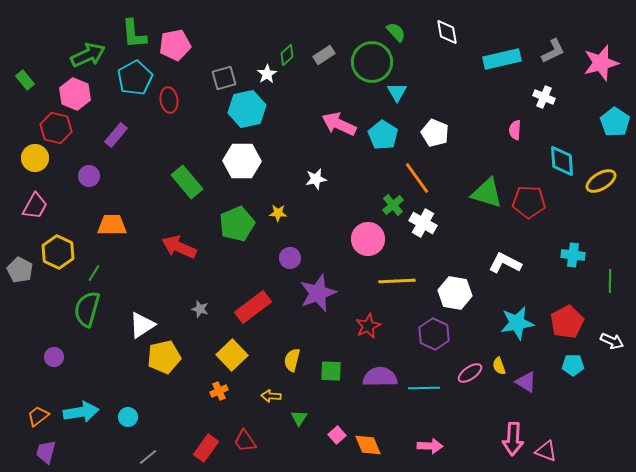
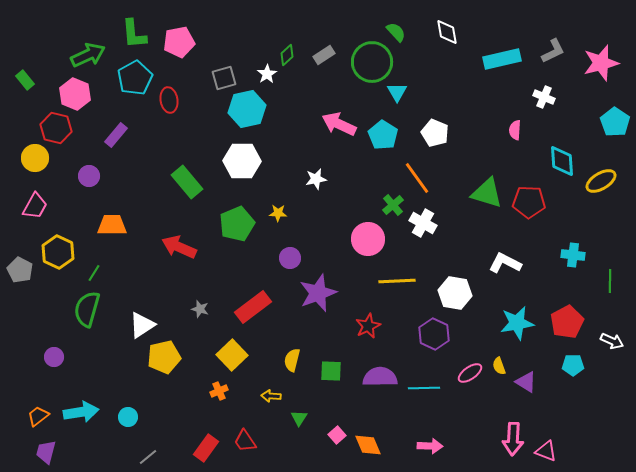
pink pentagon at (175, 45): moved 4 px right, 3 px up
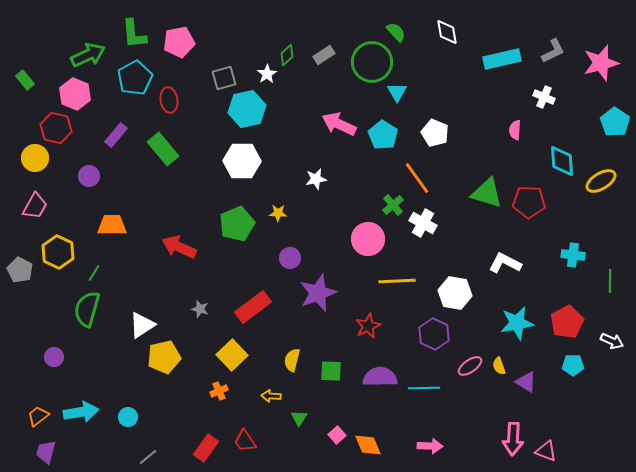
green rectangle at (187, 182): moved 24 px left, 33 px up
pink ellipse at (470, 373): moved 7 px up
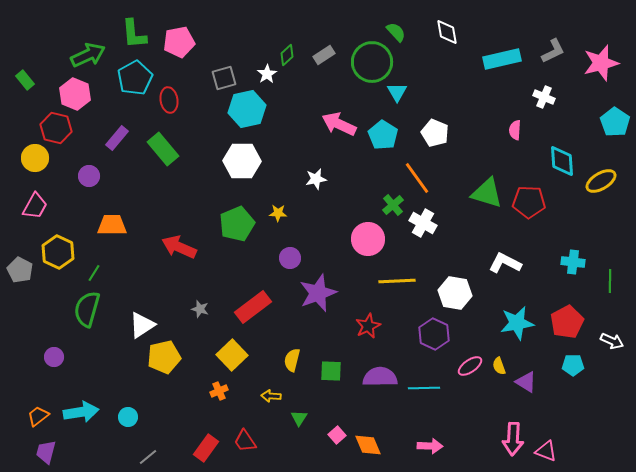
purple rectangle at (116, 135): moved 1 px right, 3 px down
cyan cross at (573, 255): moved 7 px down
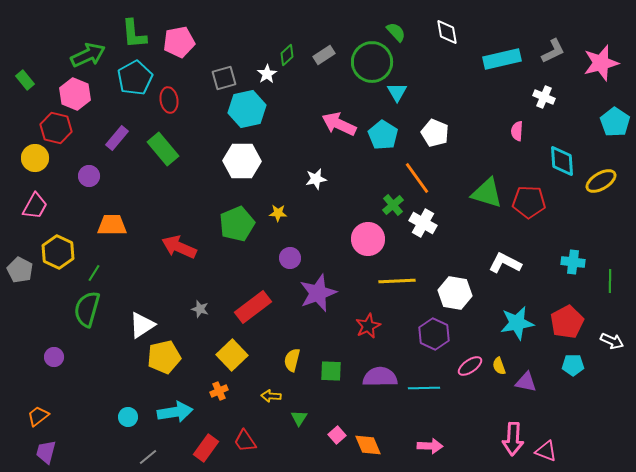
pink semicircle at (515, 130): moved 2 px right, 1 px down
purple triangle at (526, 382): rotated 20 degrees counterclockwise
cyan arrow at (81, 412): moved 94 px right
